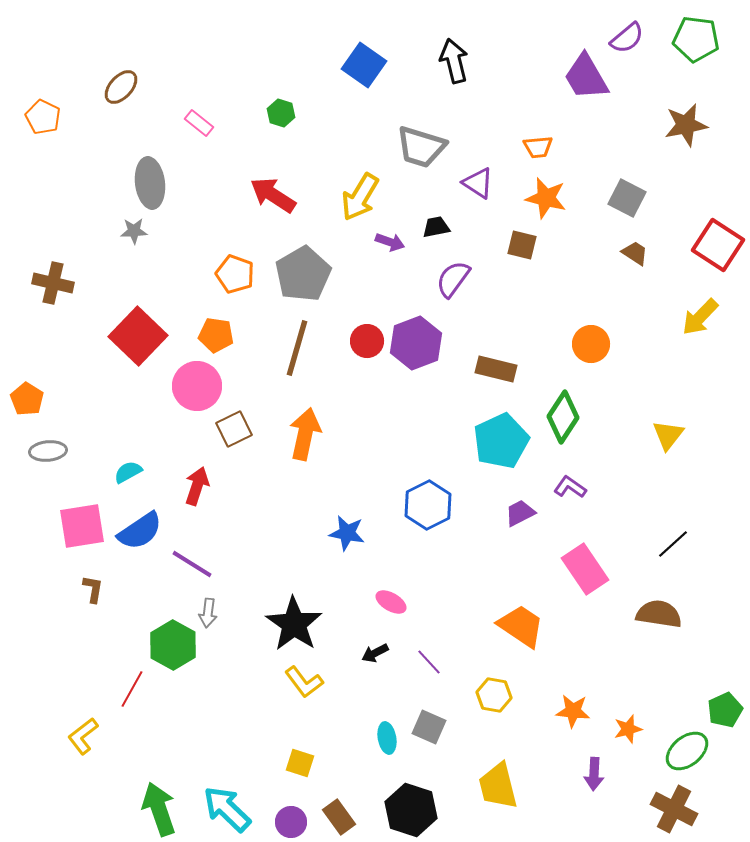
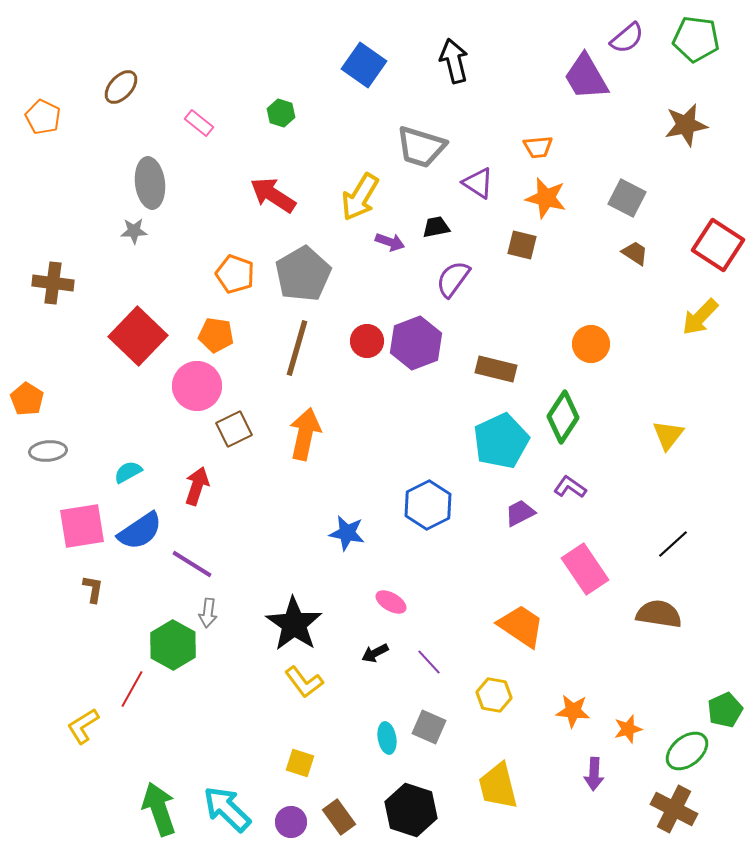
brown cross at (53, 283): rotated 6 degrees counterclockwise
yellow L-shape at (83, 736): moved 10 px up; rotated 6 degrees clockwise
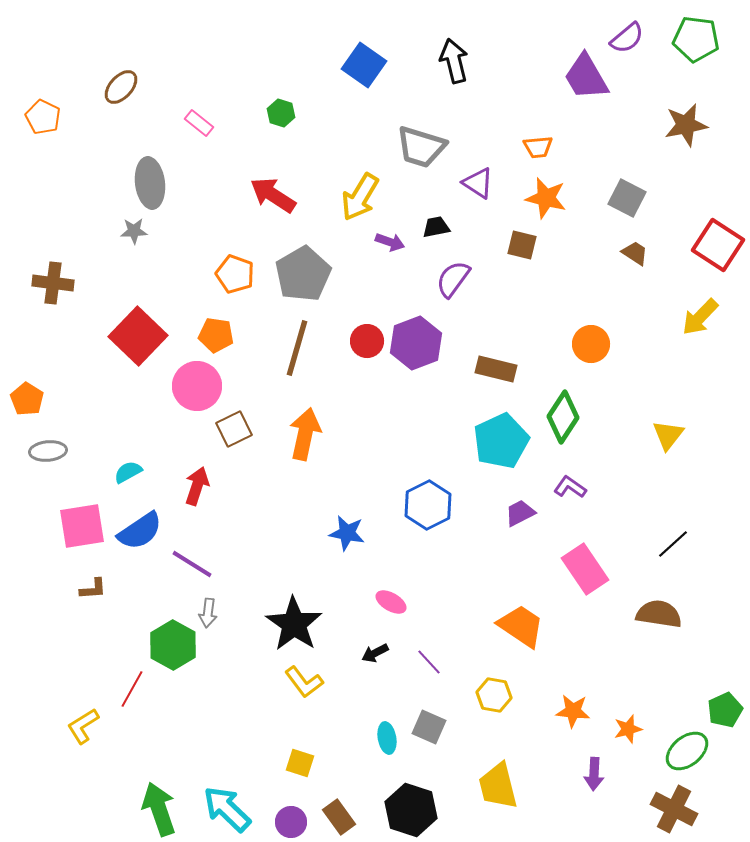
brown L-shape at (93, 589): rotated 76 degrees clockwise
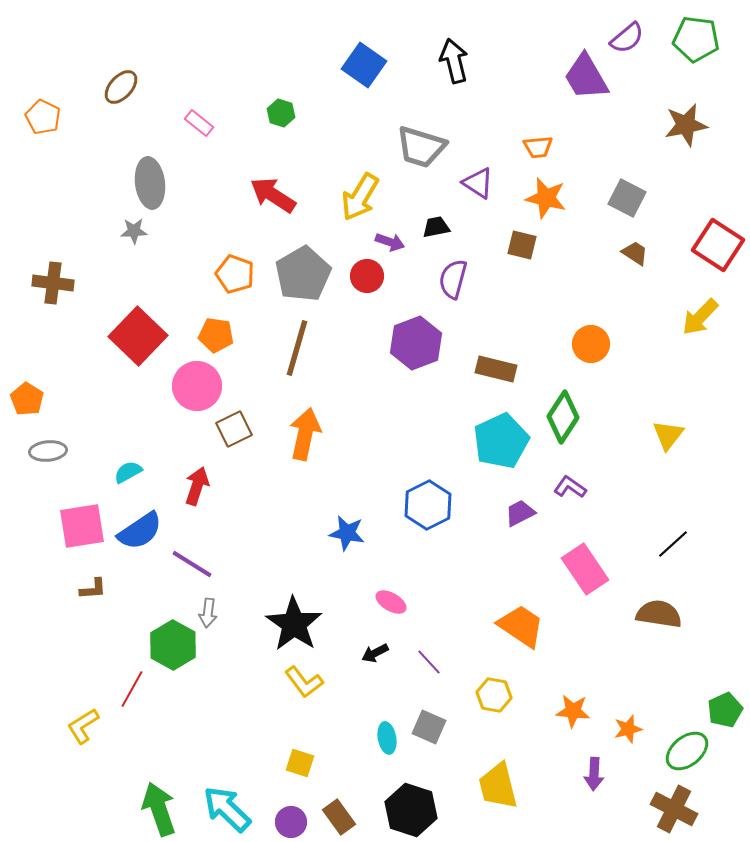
purple semicircle at (453, 279): rotated 21 degrees counterclockwise
red circle at (367, 341): moved 65 px up
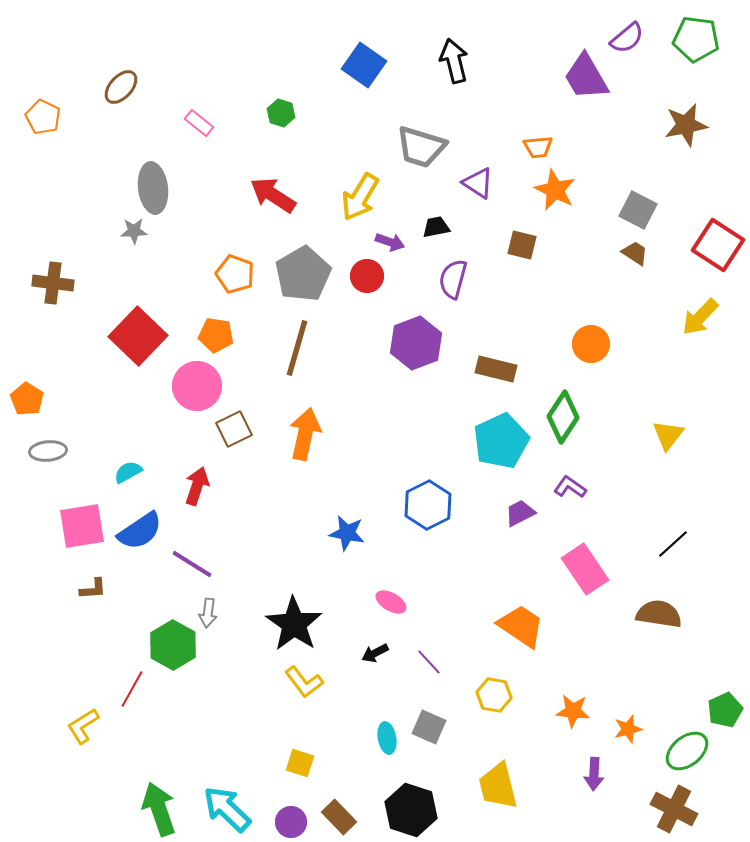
gray ellipse at (150, 183): moved 3 px right, 5 px down
orange star at (546, 198): moved 9 px right, 8 px up; rotated 12 degrees clockwise
gray square at (627, 198): moved 11 px right, 12 px down
brown rectangle at (339, 817): rotated 8 degrees counterclockwise
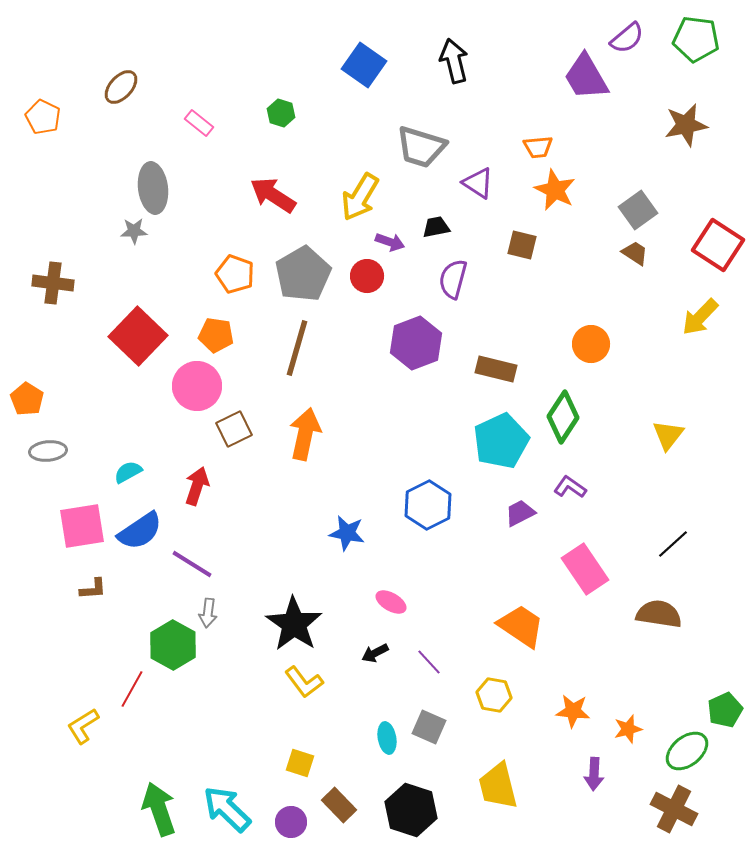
gray square at (638, 210): rotated 27 degrees clockwise
brown rectangle at (339, 817): moved 12 px up
